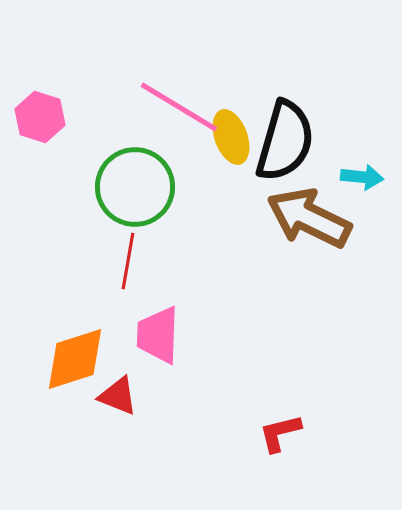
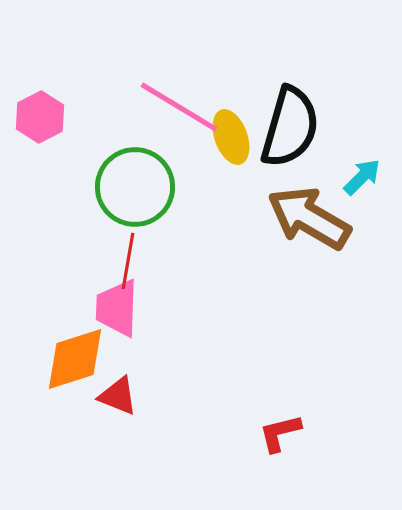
pink hexagon: rotated 15 degrees clockwise
black semicircle: moved 5 px right, 14 px up
cyan arrow: rotated 51 degrees counterclockwise
brown arrow: rotated 4 degrees clockwise
pink trapezoid: moved 41 px left, 27 px up
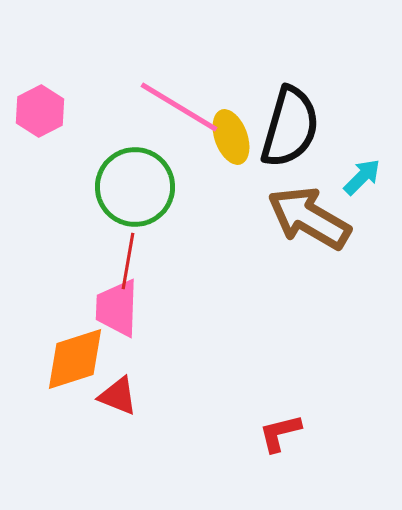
pink hexagon: moved 6 px up
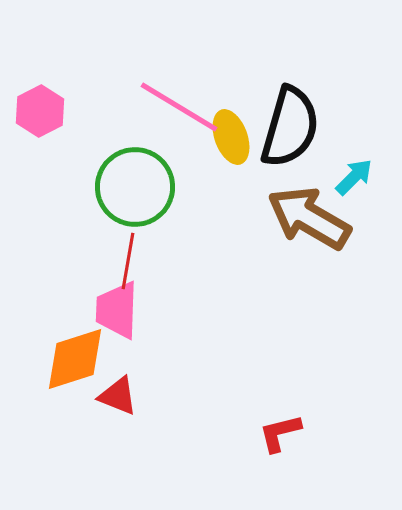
cyan arrow: moved 8 px left
pink trapezoid: moved 2 px down
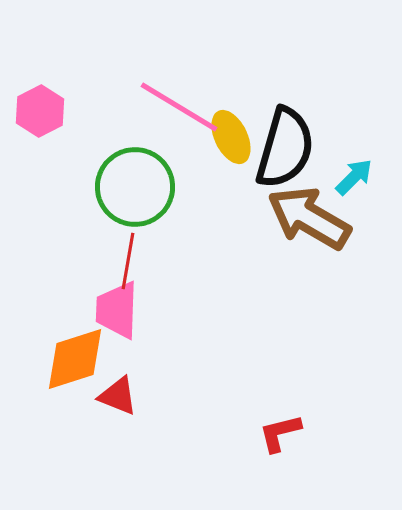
black semicircle: moved 5 px left, 21 px down
yellow ellipse: rotated 6 degrees counterclockwise
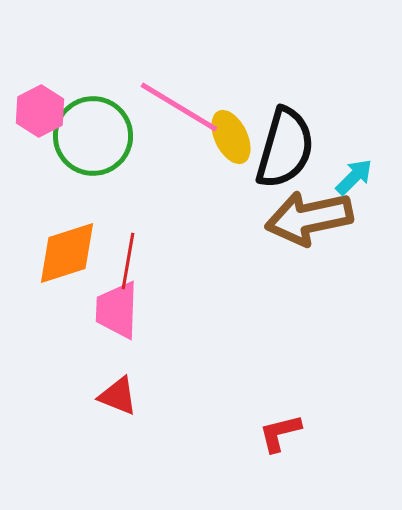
green circle: moved 42 px left, 51 px up
brown arrow: rotated 42 degrees counterclockwise
orange diamond: moved 8 px left, 106 px up
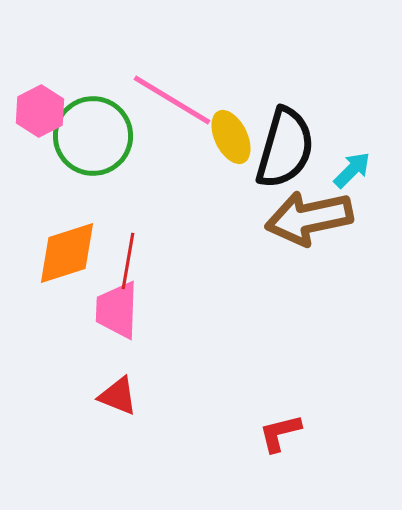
pink line: moved 7 px left, 7 px up
cyan arrow: moved 2 px left, 7 px up
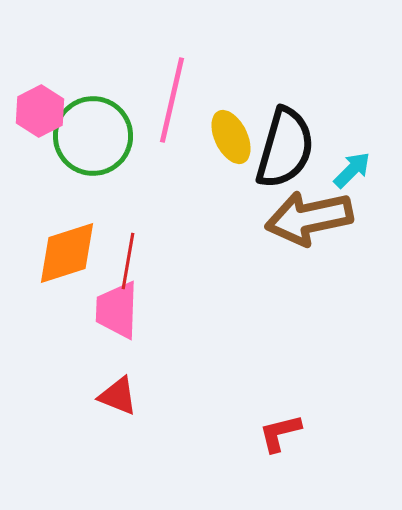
pink line: rotated 72 degrees clockwise
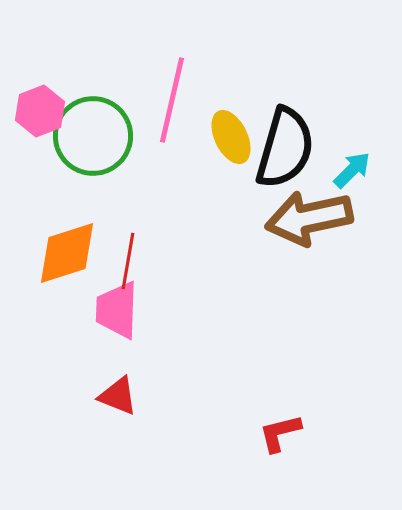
pink hexagon: rotated 6 degrees clockwise
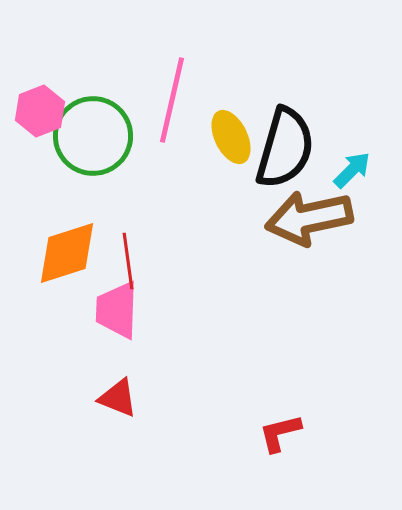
red line: rotated 18 degrees counterclockwise
red triangle: moved 2 px down
